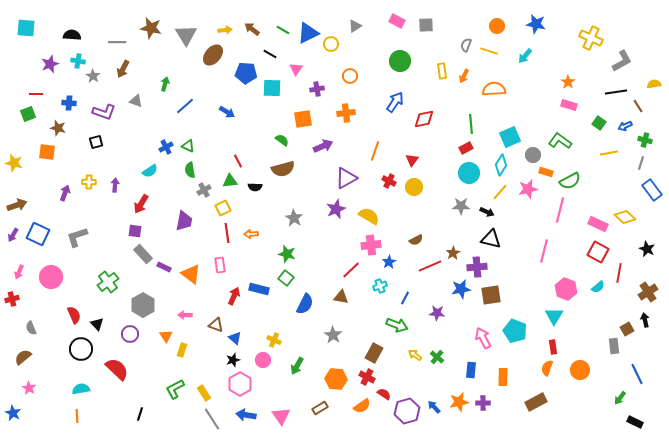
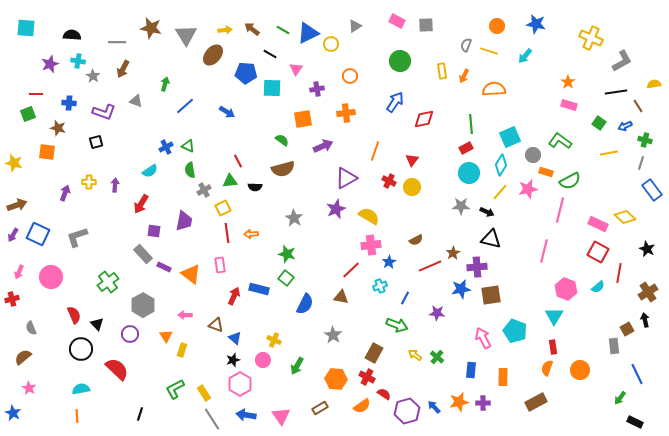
yellow circle at (414, 187): moved 2 px left
purple square at (135, 231): moved 19 px right
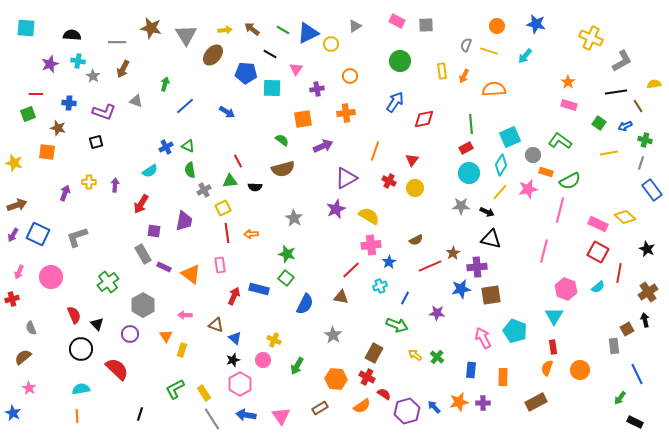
yellow circle at (412, 187): moved 3 px right, 1 px down
gray rectangle at (143, 254): rotated 12 degrees clockwise
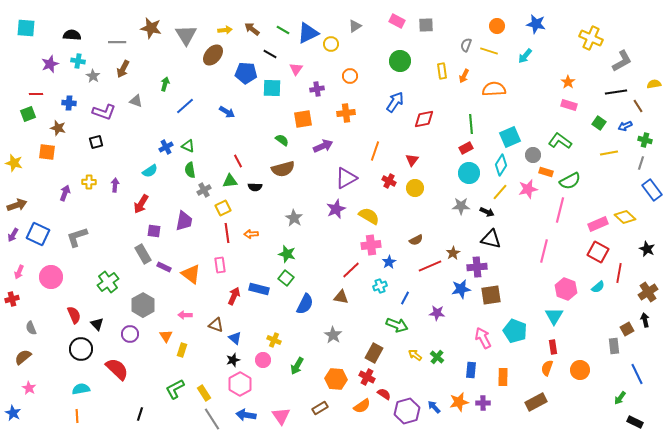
pink rectangle at (598, 224): rotated 48 degrees counterclockwise
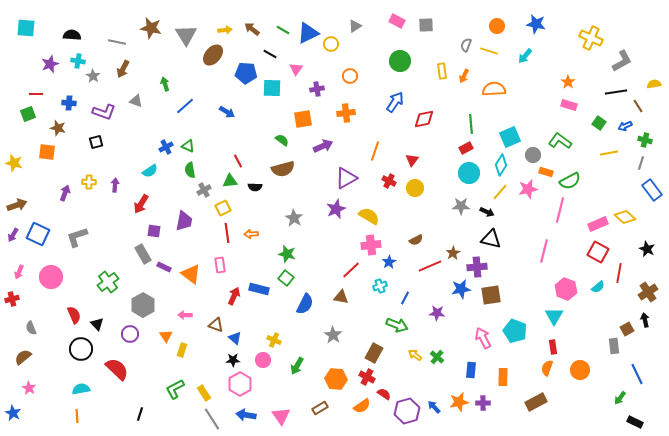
gray line at (117, 42): rotated 12 degrees clockwise
green arrow at (165, 84): rotated 32 degrees counterclockwise
black star at (233, 360): rotated 16 degrees clockwise
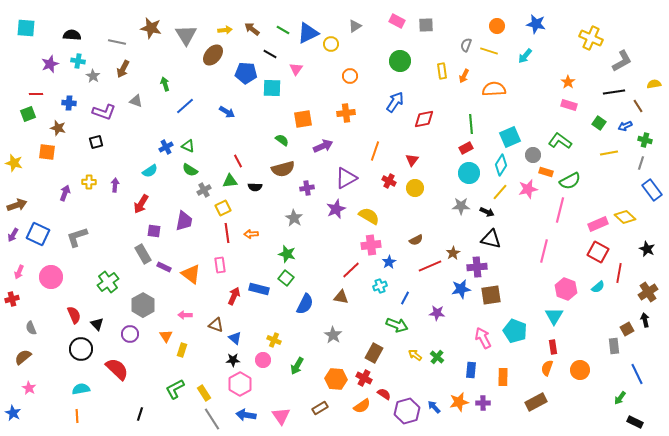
purple cross at (317, 89): moved 10 px left, 99 px down
black line at (616, 92): moved 2 px left
green semicircle at (190, 170): rotated 49 degrees counterclockwise
red cross at (367, 377): moved 3 px left, 1 px down
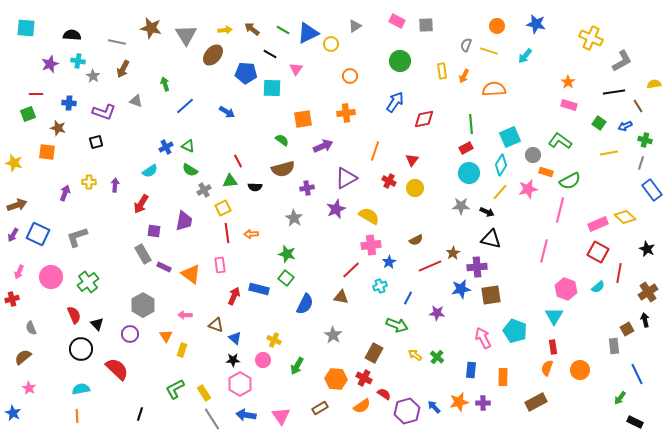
green cross at (108, 282): moved 20 px left
blue line at (405, 298): moved 3 px right
